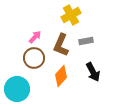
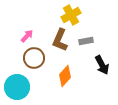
pink arrow: moved 8 px left, 1 px up
brown L-shape: moved 1 px left, 5 px up
black arrow: moved 9 px right, 7 px up
orange diamond: moved 4 px right
cyan circle: moved 2 px up
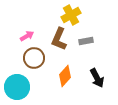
pink arrow: rotated 16 degrees clockwise
brown L-shape: moved 1 px left, 1 px up
black arrow: moved 5 px left, 13 px down
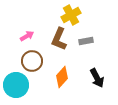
brown circle: moved 2 px left, 3 px down
orange diamond: moved 3 px left, 1 px down
cyan circle: moved 1 px left, 2 px up
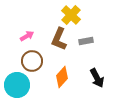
yellow cross: rotated 18 degrees counterclockwise
cyan circle: moved 1 px right
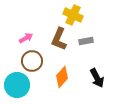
yellow cross: moved 2 px right; rotated 18 degrees counterclockwise
pink arrow: moved 1 px left, 2 px down
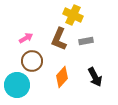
black arrow: moved 2 px left, 1 px up
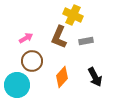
brown L-shape: moved 2 px up
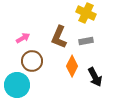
yellow cross: moved 13 px right, 2 px up
pink arrow: moved 3 px left
orange diamond: moved 10 px right, 11 px up; rotated 15 degrees counterclockwise
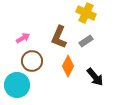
gray rectangle: rotated 24 degrees counterclockwise
orange diamond: moved 4 px left
black arrow: rotated 12 degrees counterclockwise
